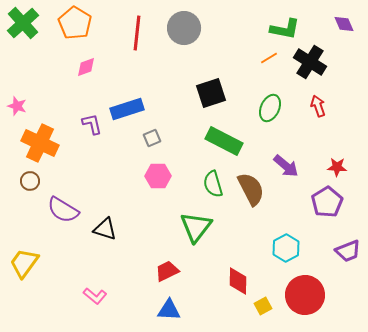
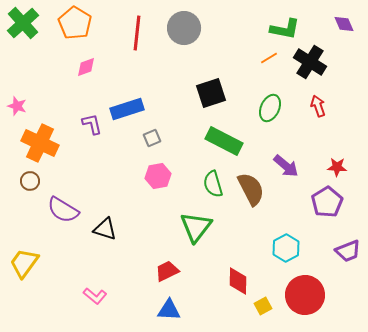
pink hexagon: rotated 10 degrees counterclockwise
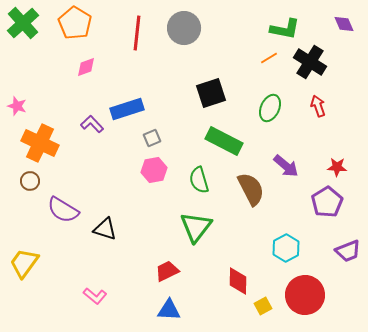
purple L-shape: rotated 30 degrees counterclockwise
pink hexagon: moved 4 px left, 6 px up
green semicircle: moved 14 px left, 4 px up
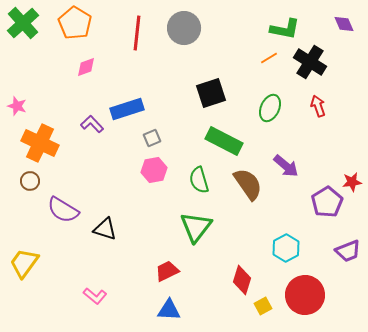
red star: moved 15 px right, 15 px down; rotated 12 degrees counterclockwise
brown semicircle: moved 3 px left, 5 px up; rotated 8 degrees counterclockwise
red diamond: moved 4 px right, 1 px up; rotated 16 degrees clockwise
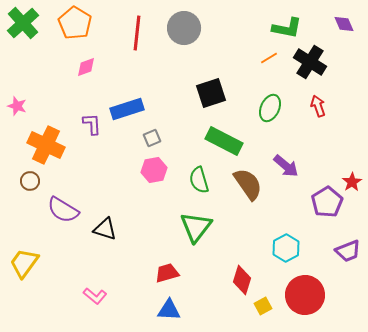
green L-shape: moved 2 px right, 1 px up
purple L-shape: rotated 40 degrees clockwise
orange cross: moved 6 px right, 2 px down
red star: rotated 24 degrees counterclockwise
red trapezoid: moved 2 px down; rotated 10 degrees clockwise
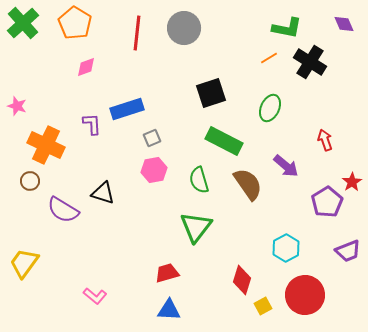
red arrow: moved 7 px right, 34 px down
black triangle: moved 2 px left, 36 px up
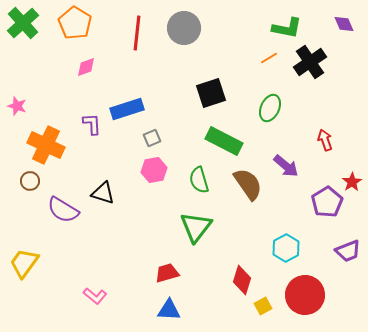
black cross: rotated 24 degrees clockwise
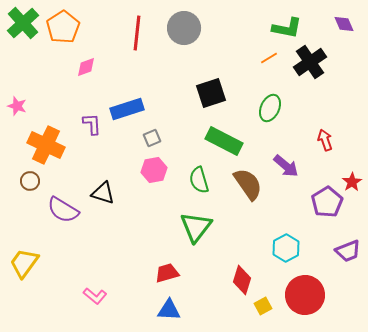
orange pentagon: moved 12 px left, 4 px down; rotated 8 degrees clockwise
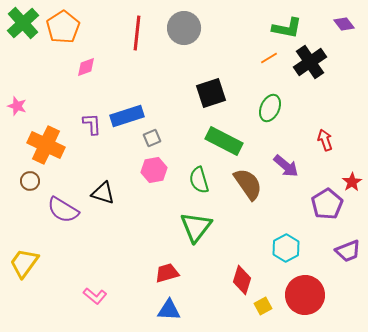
purple diamond: rotated 15 degrees counterclockwise
blue rectangle: moved 7 px down
purple pentagon: moved 2 px down
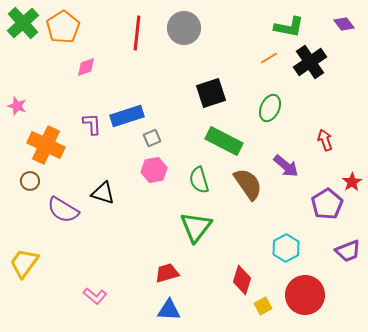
green L-shape: moved 2 px right, 1 px up
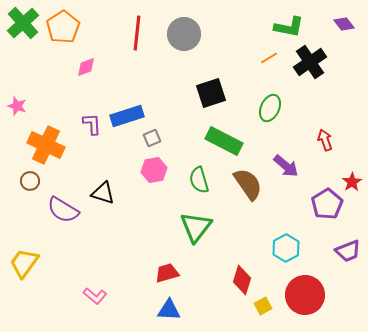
gray circle: moved 6 px down
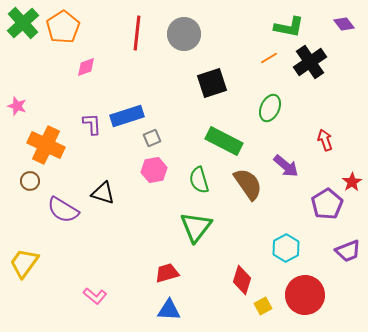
black square: moved 1 px right, 10 px up
